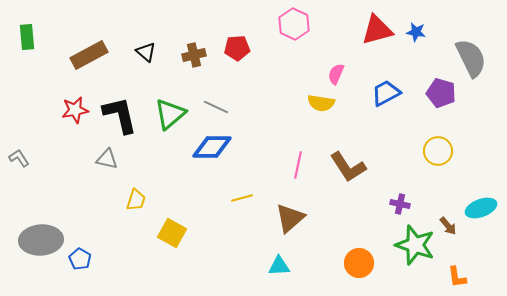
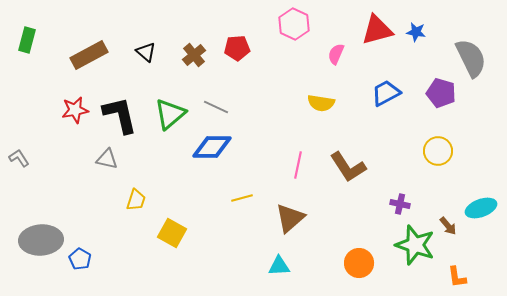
green rectangle: moved 3 px down; rotated 20 degrees clockwise
brown cross: rotated 25 degrees counterclockwise
pink semicircle: moved 20 px up
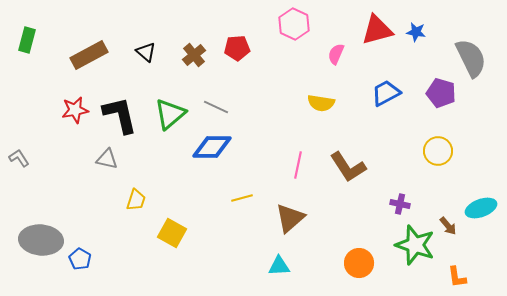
gray ellipse: rotated 9 degrees clockwise
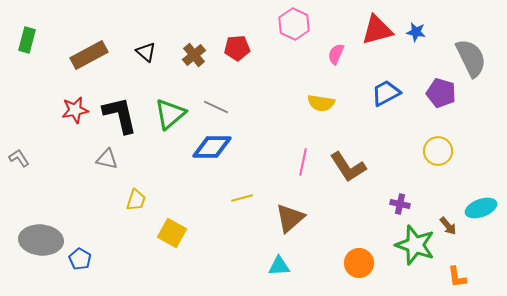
pink line: moved 5 px right, 3 px up
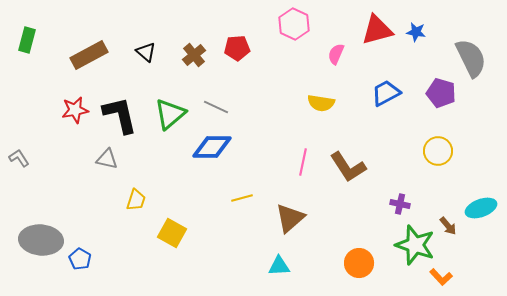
orange L-shape: moved 16 px left; rotated 35 degrees counterclockwise
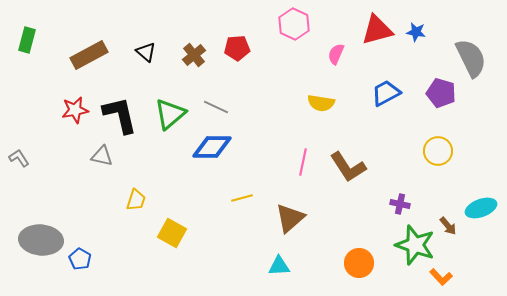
gray triangle: moved 5 px left, 3 px up
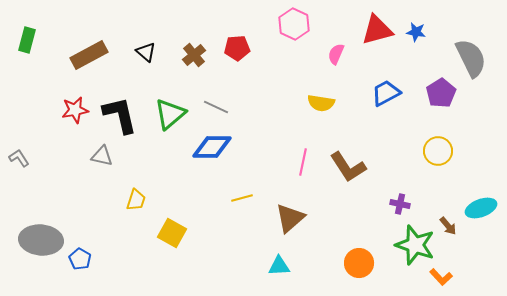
purple pentagon: rotated 24 degrees clockwise
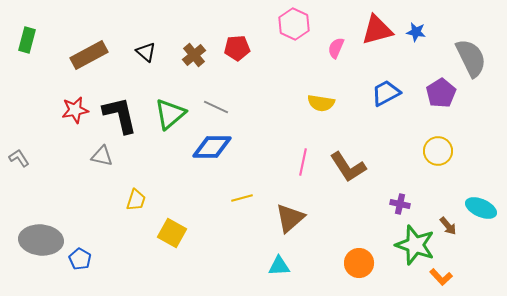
pink semicircle: moved 6 px up
cyan ellipse: rotated 44 degrees clockwise
